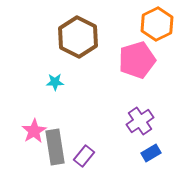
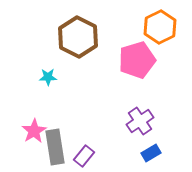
orange hexagon: moved 3 px right, 3 px down
cyan star: moved 7 px left, 5 px up
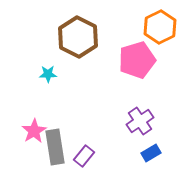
cyan star: moved 3 px up
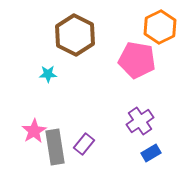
brown hexagon: moved 3 px left, 2 px up
pink pentagon: rotated 27 degrees clockwise
purple rectangle: moved 12 px up
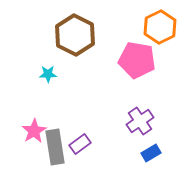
purple rectangle: moved 4 px left; rotated 15 degrees clockwise
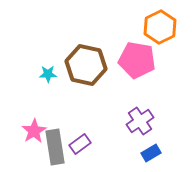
brown hexagon: moved 11 px right, 30 px down; rotated 15 degrees counterclockwise
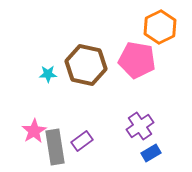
purple cross: moved 5 px down
purple rectangle: moved 2 px right, 3 px up
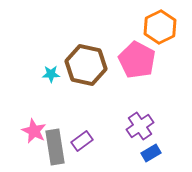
pink pentagon: rotated 18 degrees clockwise
cyan star: moved 3 px right
pink star: rotated 15 degrees counterclockwise
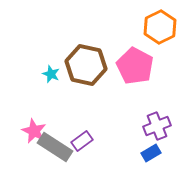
pink pentagon: moved 2 px left, 6 px down
cyan star: rotated 24 degrees clockwise
purple cross: moved 17 px right; rotated 12 degrees clockwise
gray rectangle: rotated 48 degrees counterclockwise
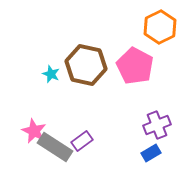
purple cross: moved 1 px up
